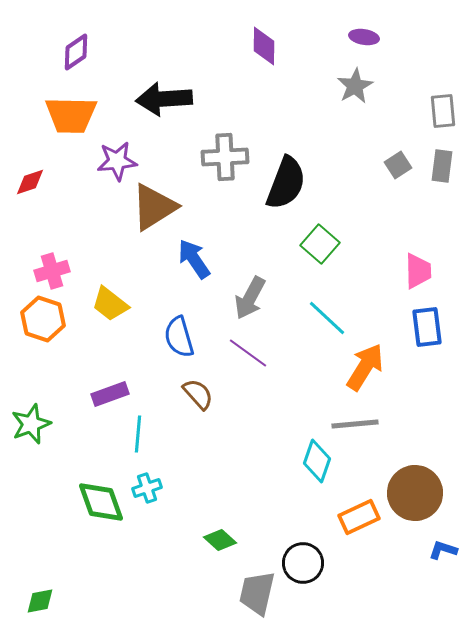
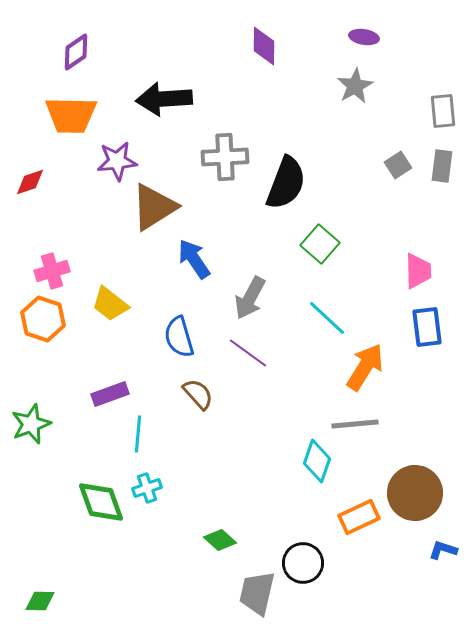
green diamond at (40, 601): rotated 12 degrees clockwise
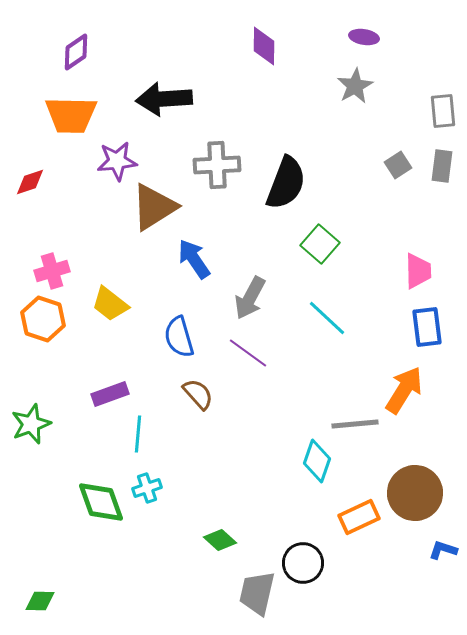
gray cross at (225, 157): moved 8 px left, 8 px down
orange arrow at (365, 367): moved 39 px right, 23 px down
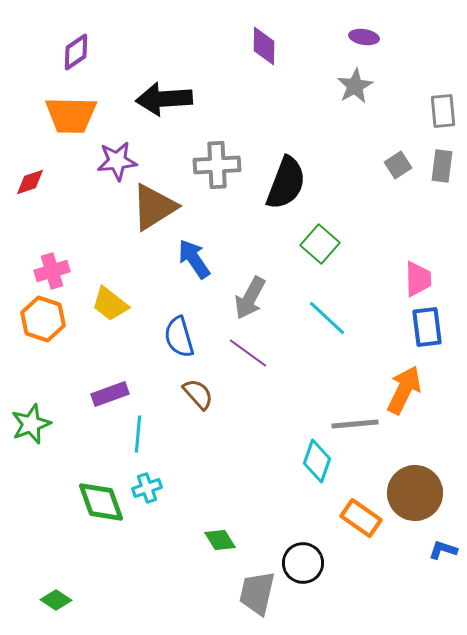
pink trapezoid at (418, 271): moved 8 px down
orange arrow at (404, 390): rotated 6 degrees counterclockwise
orange rectangle at (359, 517): moved 2 px right, 1 px down; rotated 60 degrees clockwise
green diamond at (220, 540): rotated 16 degrees clockwise
green diamond at (40, 601): moved 16 px right, 1 px up; rotated 32 degrees clockwise
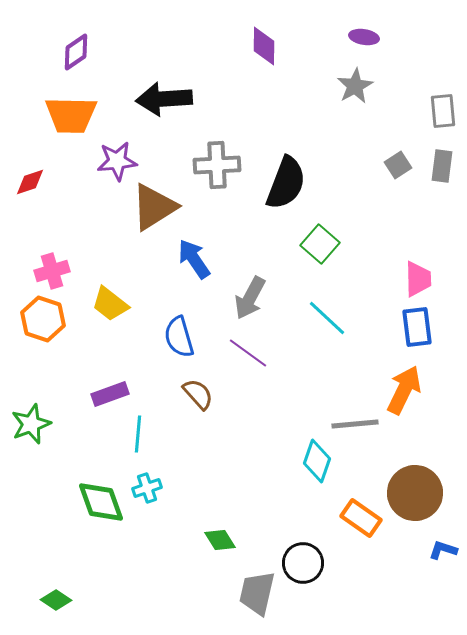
blue rectangle at (427, 327): moved 10 px left
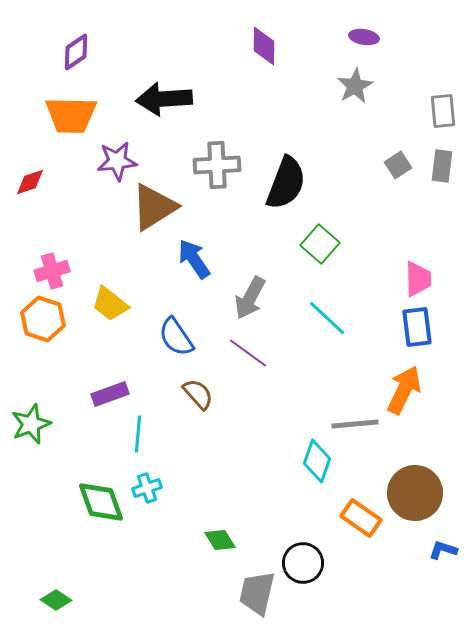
blue semicircle at (179, 337): moved 3 px left; rotated 18 degrees counterclockwise
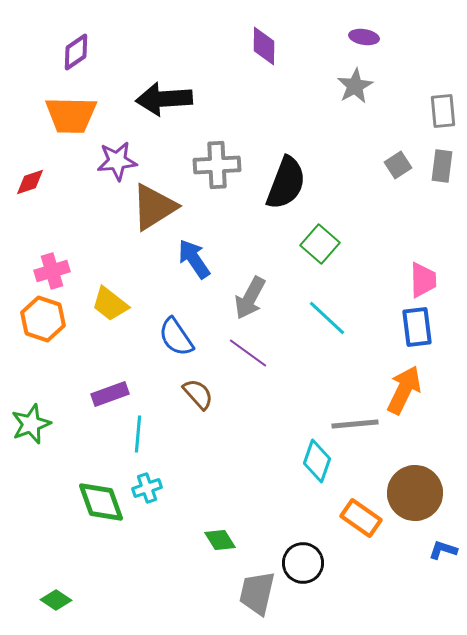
pink trapezoid at (418, 279): moved 5 px right, 1 px down
